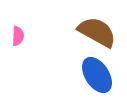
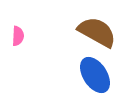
blue ellipse: moved 2 px left
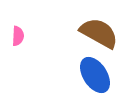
brown semicircle: moved 2 px right, 1 px down
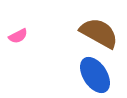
pink semicircle: rotated 60 degrees clockwise
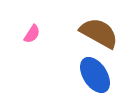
pink semicircle: moved 14 px right, 2 px up; rotated 30 degrees counterclockwise
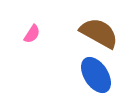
blue ellipse: moved 1 px right
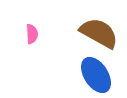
pink semicircle: rotated 36 degrees counterclockwise
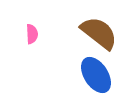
brown semicircle: rotated 9 degrees clockwise
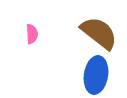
blue ellipse: rotated 42 degrees clockwise
